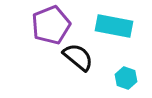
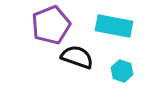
black semicircle: moved 1 px left; rotated 20 degrees counterclockwise
cyan hexagon: moved 4 px left, 7 px up
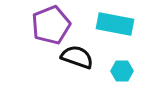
cyan rectangle: moved 1 px right, 2 px up
cyan hexagon: rotated 20 degrees counterclockwise
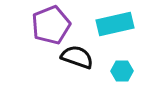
cyan rectangle: rotated 24 degrees counterclockwise
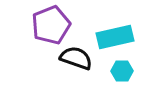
cyan rectangle: moved 13 px down
black semicircle: moved 1 px left, 1 px down
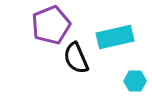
black semicircle: rotated 132 degrees counterclockwise
cyan hexagon: moved 13 px right, 10 px down
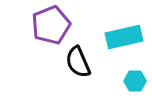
cyan rectangle: moved 9 px right
black semicircle: moved 2 px right, 4 px down
